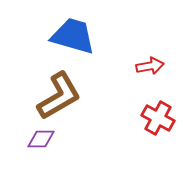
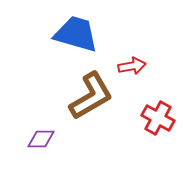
blue trapezoid: moved 3 px right, 2 px up
red arrow: moved 18 px left
brown L-shape: moved 32 px right
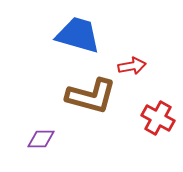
blue trapezoid: moved 2 px right, 1 px down
brown L-shape: rotated 45 degrees clockwise
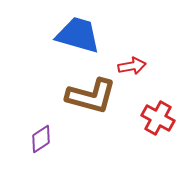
purple diamond: rotated 32 degrees counterclockwise
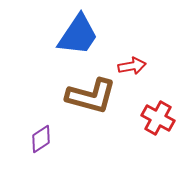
blue trapezoid: rotated 108 degrees clockwise
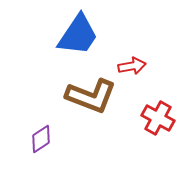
brown L-shape: rotated 6 degrees clockwise
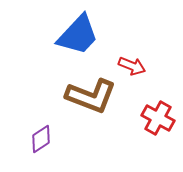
blue trapezoid: rotated 9 degrees clockwise
red arrow: rotated 32 degrees clockwise
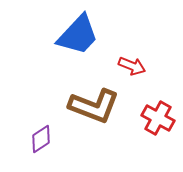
brown L-shape: moved 3 px right, 10 px down
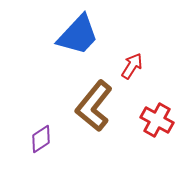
red arrow: rotated 80 degrees counterclockwise
brown L-shape: rotated 108 degrees clockwise
red cross: moved 1 px left, 2 px down
